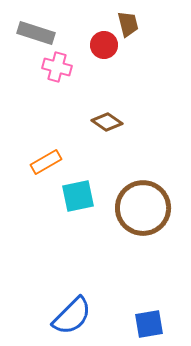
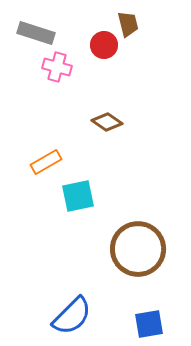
brown circle: moved 5 px left, 41 px down
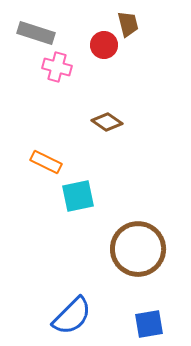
orange rectangle: rotated 56 degrees clockwise
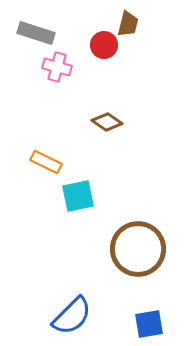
brown trapezoid: rotated 28 degrees clockwise
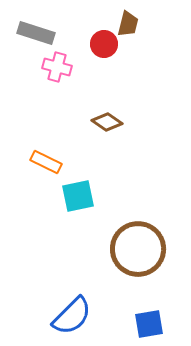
red circle: moved 1 px up
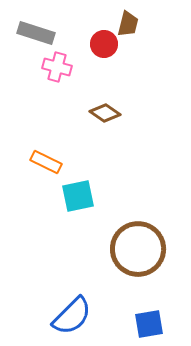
brown diamond: moved 2 px left, 9 px up
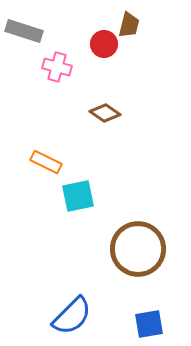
brown trapezoid: moved 1 px right, 1 px down
gray rectangle: moved 12 px left, 2 px up
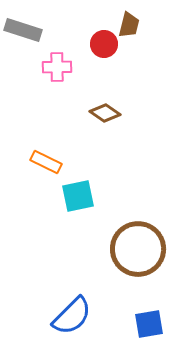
gray rectangle: moved 1 px left, 1 px up
pink cross: rotated 16 degrees counterclockwise
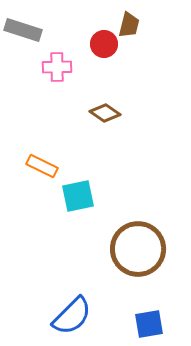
orange rectangle: moved 4 px left, 4 px down
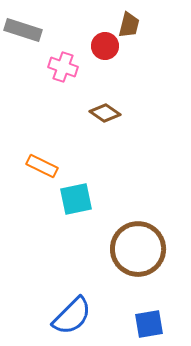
red circle: moved 1 px right, 2 px down
pink cross: moved 6 px right; rotated 20 degrees clockwise
cyan square: moved 2 px left, 3 px down
